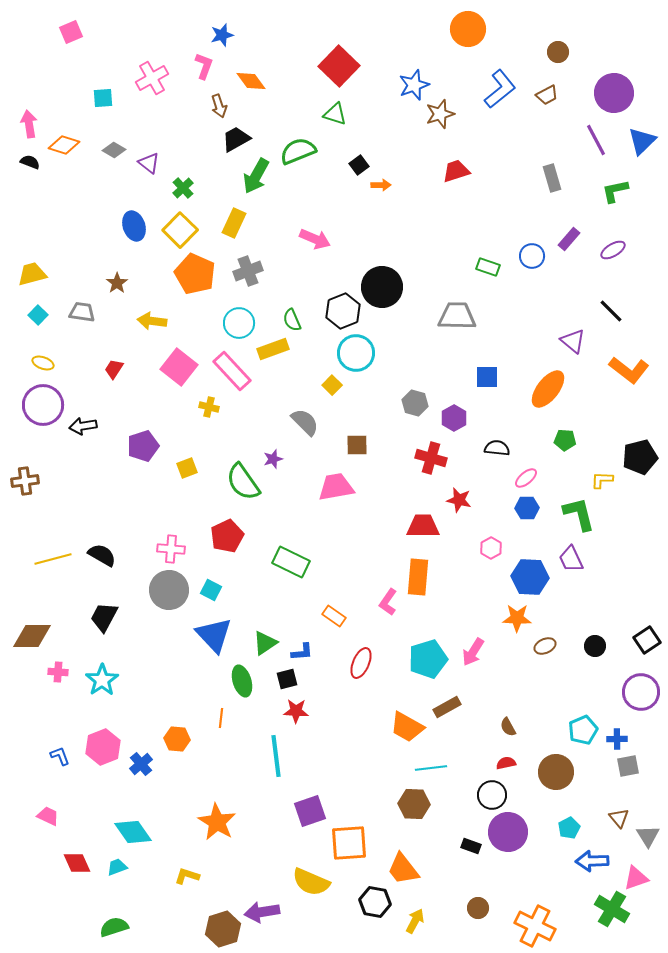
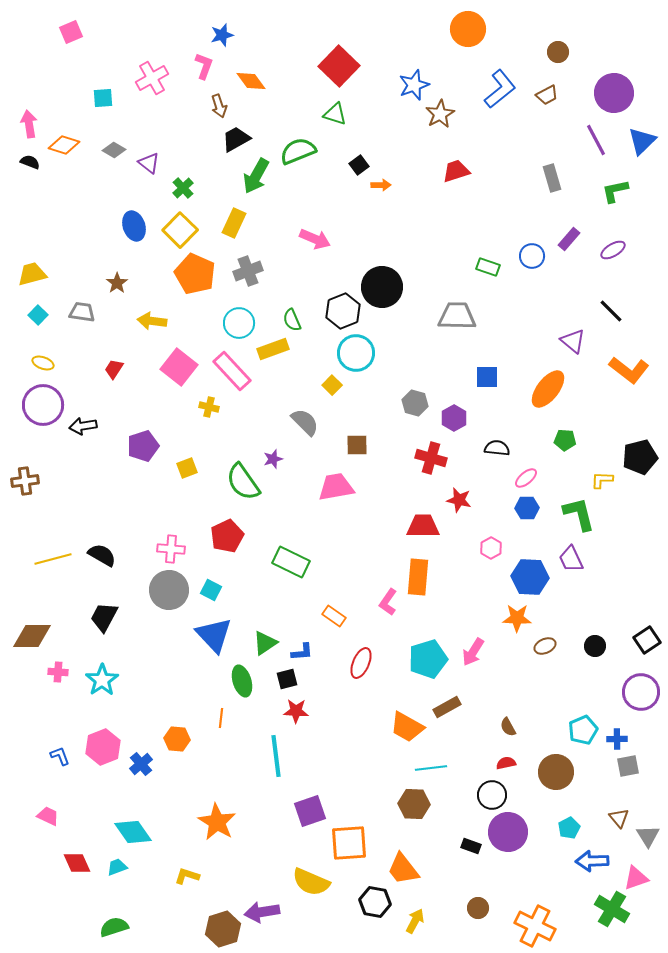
brown star at (440, 114): rotated 12 degrees counterclockwise
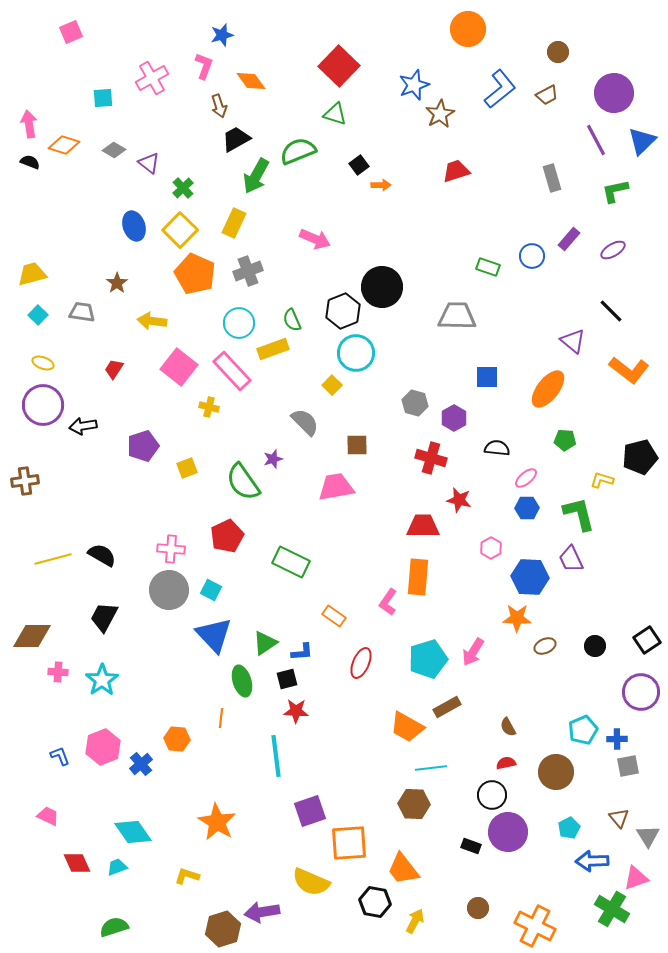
yellow L-shape at (602, 480): rotated 15 degrees clockwise
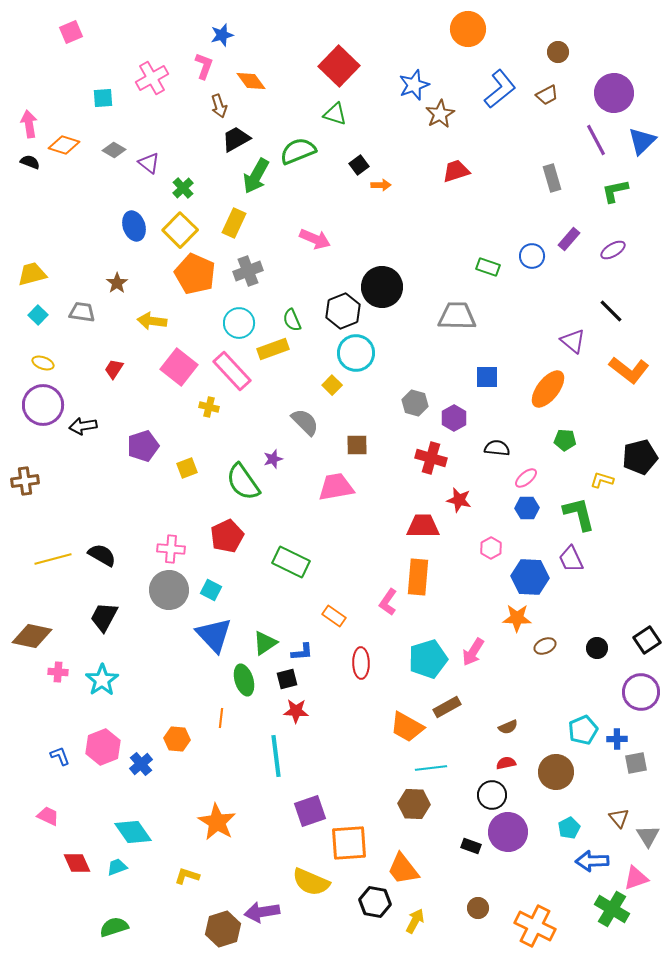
brown diamond at (32, 636): rotated 12 degrees clockwise
black circle at (595, 646): moved 2 px right, 2 px down
red ellipse at (361, 663): rotated 24 degrees counterclockwise
green ellipse at (242, 681): moved 2 px right, 1 px up
brown semicircle at (508, 727): rotated 84 degrees counterclockwise
gray square at (628, 766): moved 8 px right, 3 px up
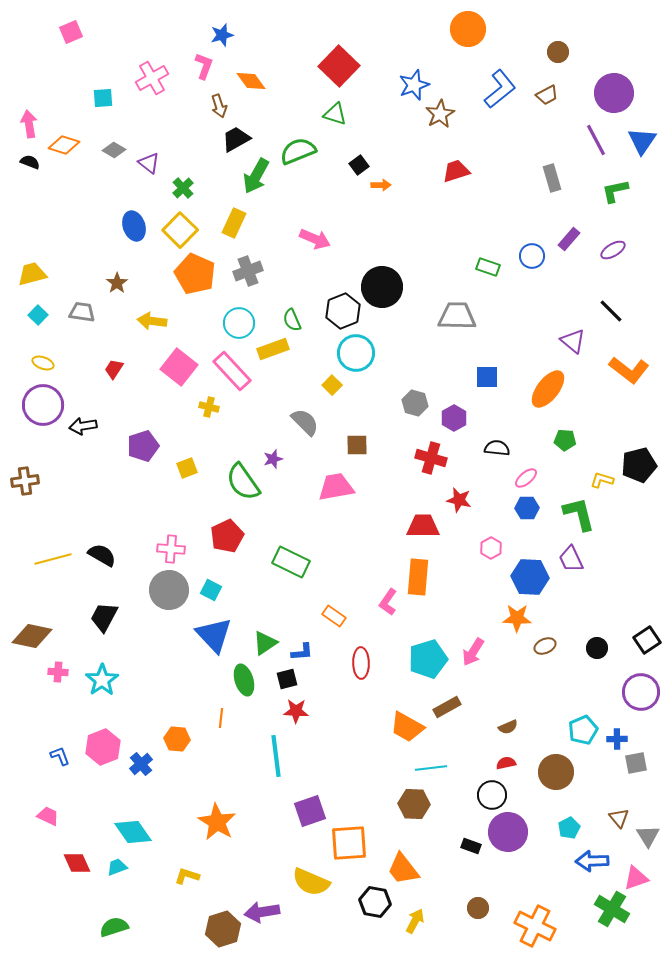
blue triangle at (642, 141): rotated 12 degrees counterclockwise
black pentagon at (640, 457): moved 1 px left, 8 px down
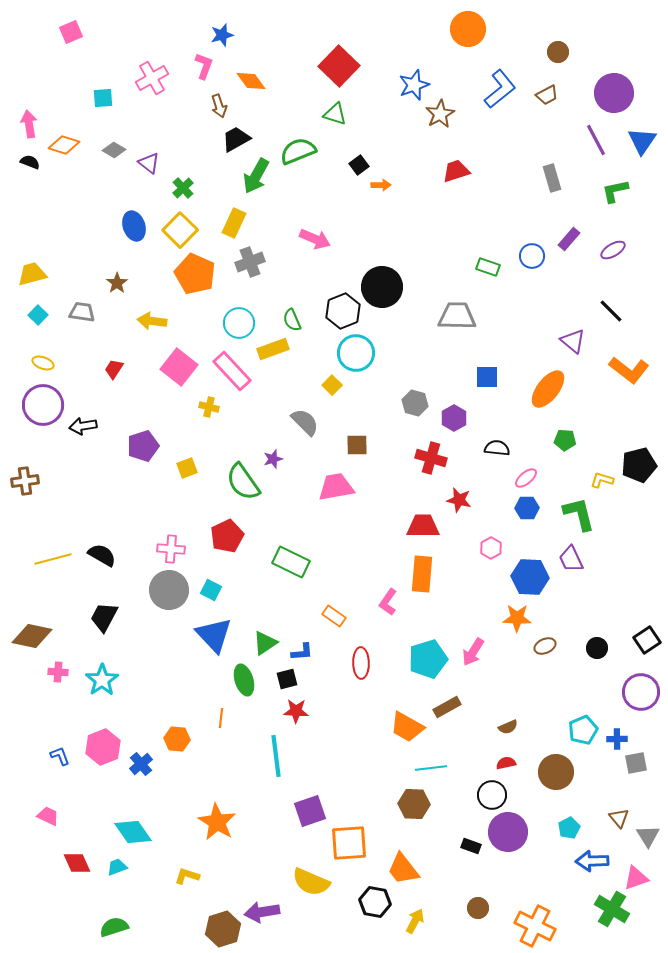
gray cross at (248, 271): moved 2 px right, 9 px up
orange rectangle at (418, 577): moved 4 px right, 3 px up
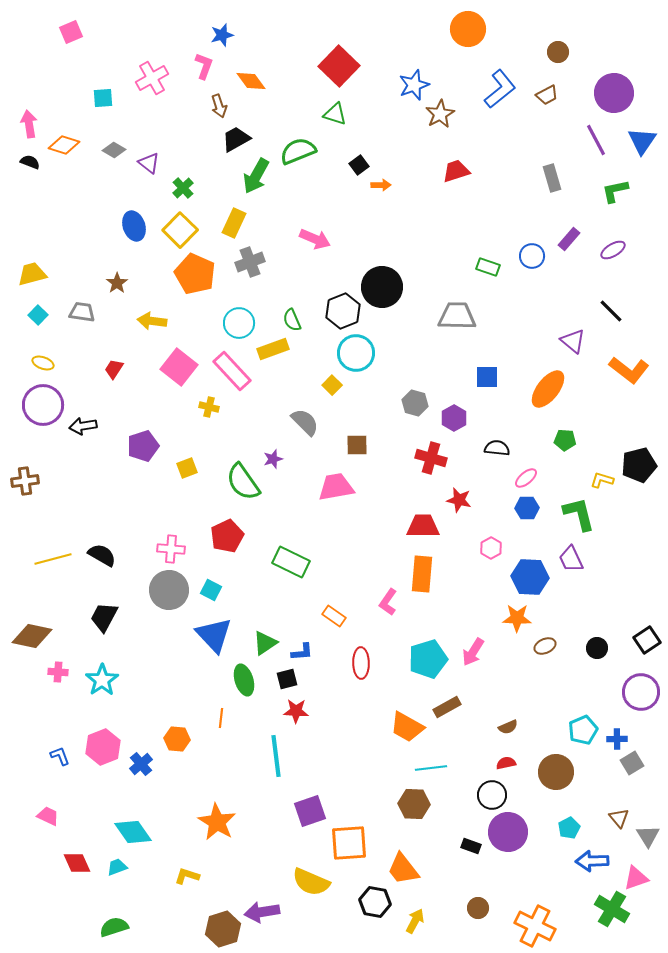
gray square at (636, 763): moved 4 px left; rotated 20 degrees counterclockwise
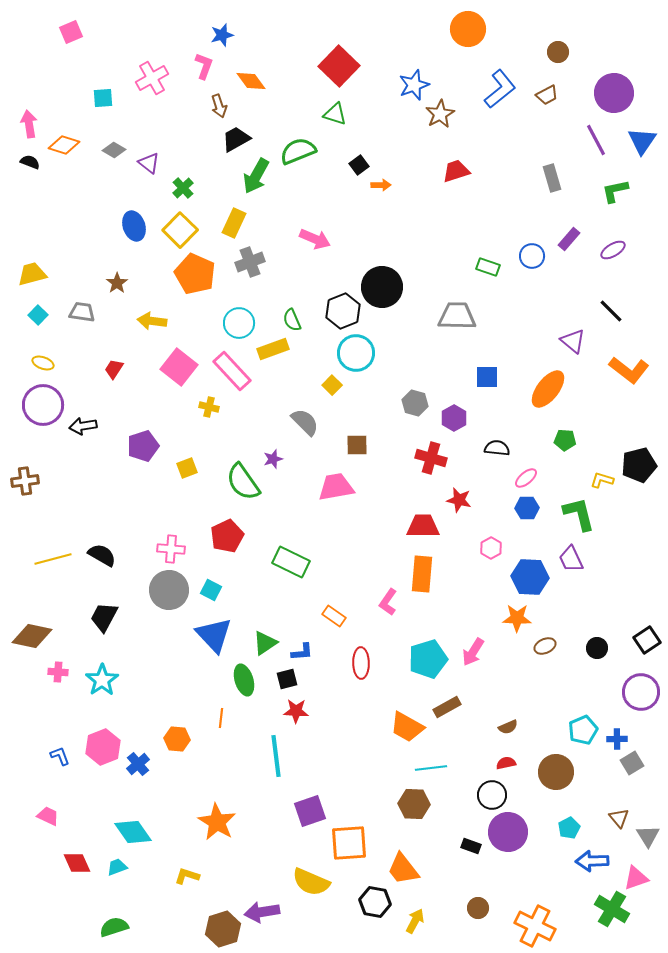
blue cross at (141, 764): moved 3 px left
